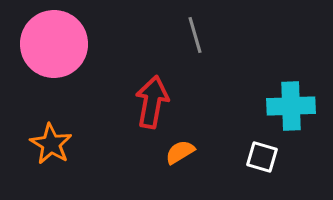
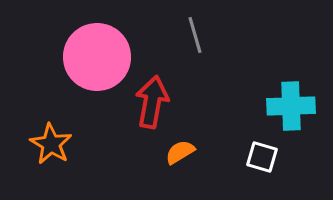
pink circle: moved 43 px right, 13 px down
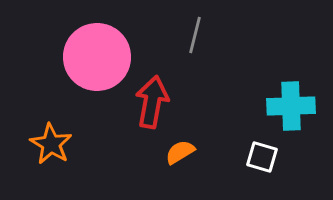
gray line: rotated 30 degrees clockwise
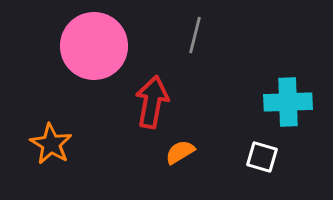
pink circle: moved 3 px left, 11 px up
cyan cross: moved 3 px left, 4 px up
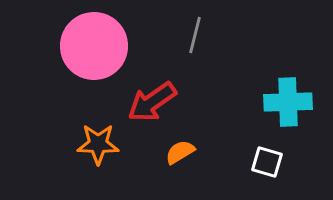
red arrow: rotated 135 degrees counterclockwise
orange star: moved 47 px right; rotated 30 degrees counterclockwise
white square: moved 5 px right, 5 px down
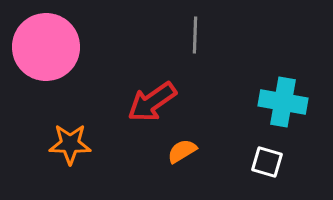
gray line: rotated 12 degrees counterclockwise
pink circle: moved 48 px left, 1 px down
cyan cross: moved 5 px left; rotated 12 degrees clockwise
orange star: moved 28 px left
orange semicircle: moved 2 px right, 1 px up
